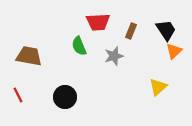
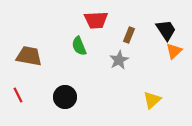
red trapezoid: moved 2 px left, 2 px up
brown rectangle: moved 2 px left, 4 px down
gray star: moved 5 px right, 4 px down; rotated 12 degrees counterclockwise
yellow triangle: moved 6 px left, 13 px down
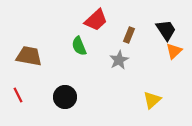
red trapezoid: rotated 40 degrees counterclockwise
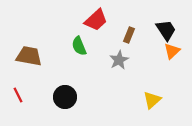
orange triangle: moved 2 px left
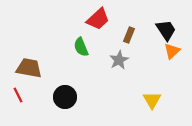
red trapezoid: moved 2 px right, 1 px up
green semicircle: moved 2 px right, 1 px down
brown trapezoid: moved 12 px down
yellow triangle: rotated 18 degrees counterclockwise
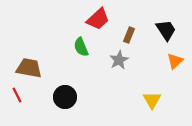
orange triangle: moved 3 px right, 10 px down
red line: moved 1 px left
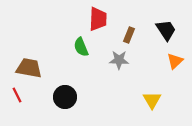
red trapezoid: rotated 45 degrees counterclockwise
gray star: rotated 30 degrees clockwise
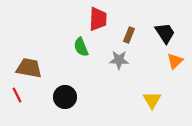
black trapezoid: moved 1 px left, 3 px down
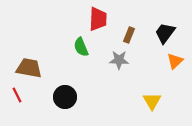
black trapezoid: rotated 110 degrees counterclockwise
yellow triangle: moved 1 px down
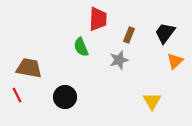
gray star: rotated 18 degrees counterclockwise
